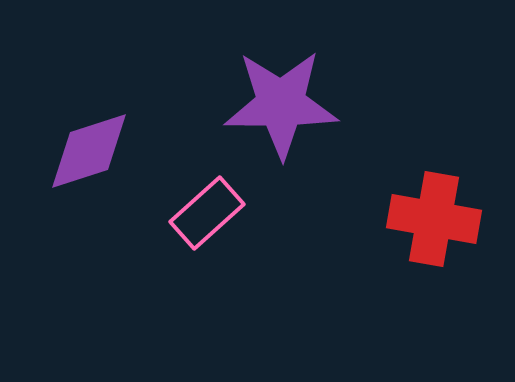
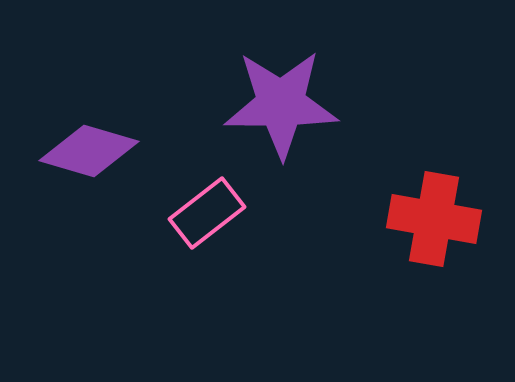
purple diamond: rotated 34 degrees clockwise
pink rectangle: rotated 4 degrees clockwise
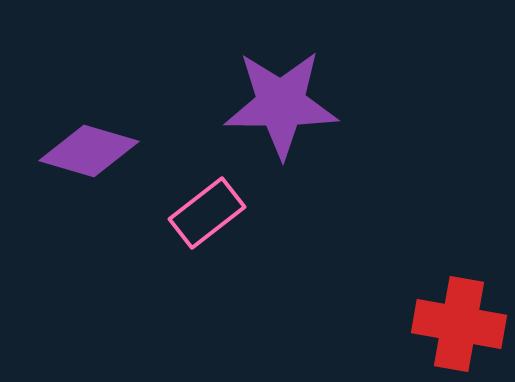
red cross: moved 25 px right, 105 px down
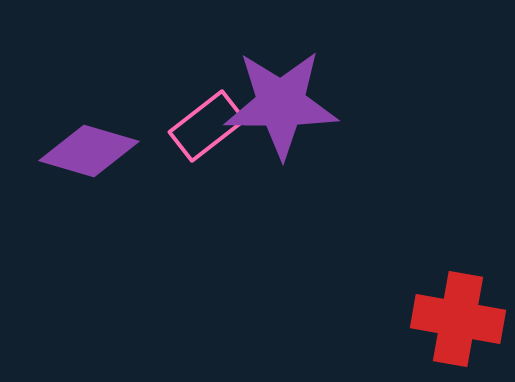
pink rectangle: moved 87 px up
red cross: moved 1 px left, 5 px up
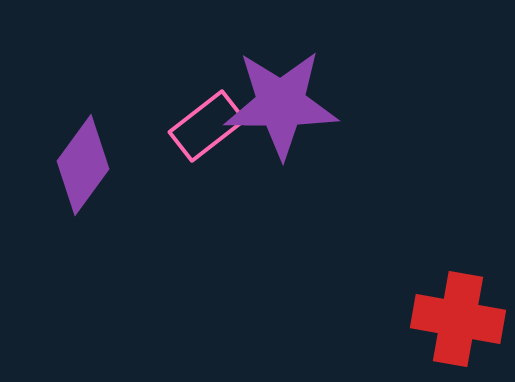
purple diamond: moved 6 px left, 14 px down; rotated 70 degrees counterclockwise
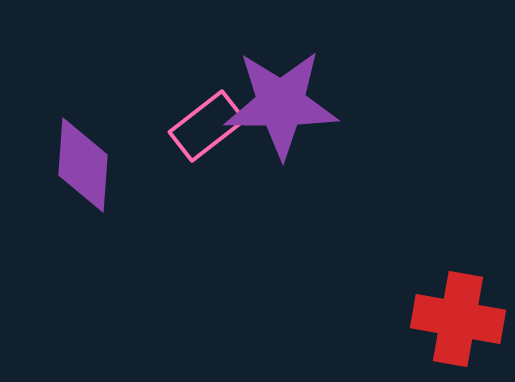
purple diamond: rotated 32 degrees counterclockwise
